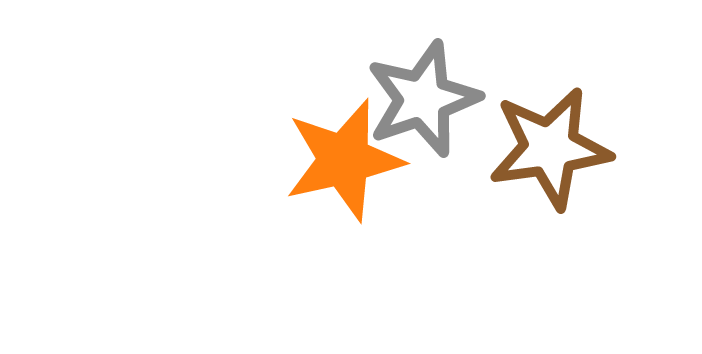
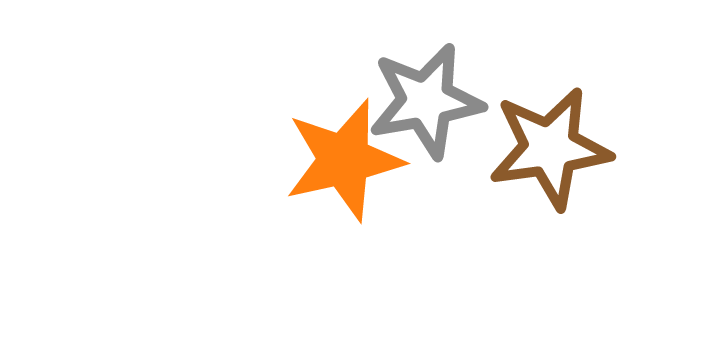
gray star: moved 3 px right, 2 px down; rotated 9 degrees clockwise
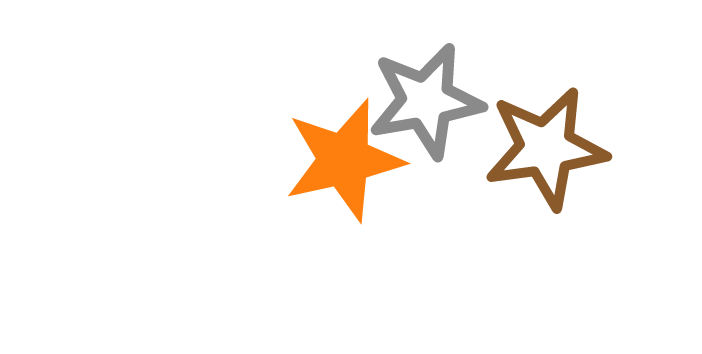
brown star: moved 4 px left
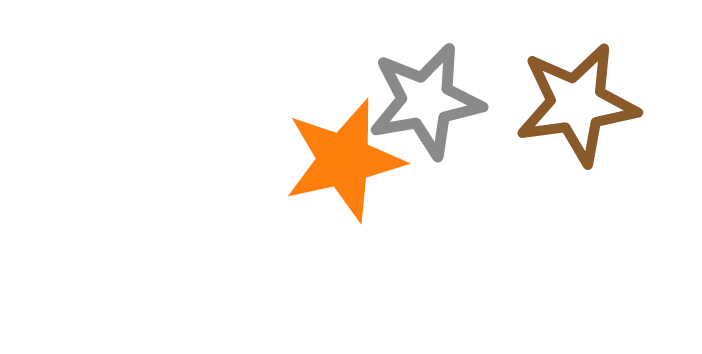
brown star: moved 31 px right, 44 px up
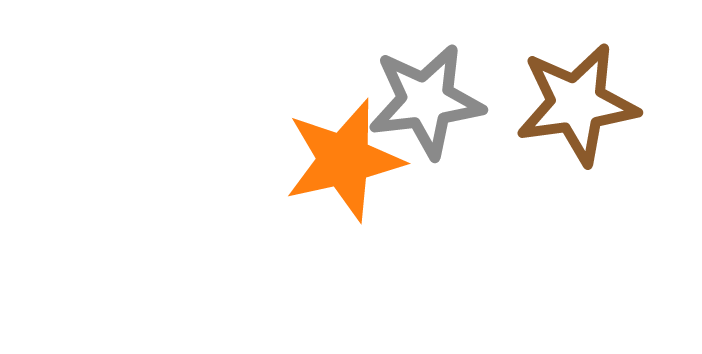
gray star: rotated 3 degrees clockwise
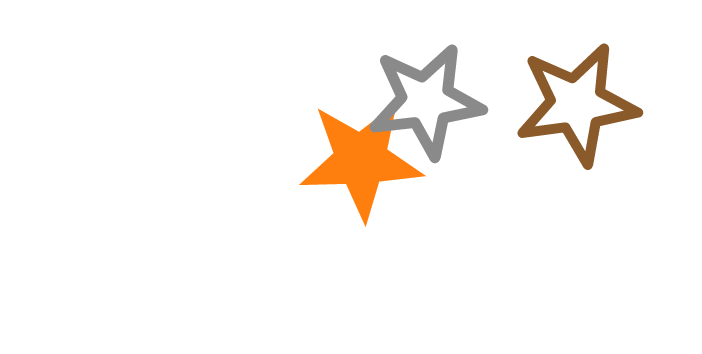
orange star: moved 17 px right; rotated 11 degrees clockwise
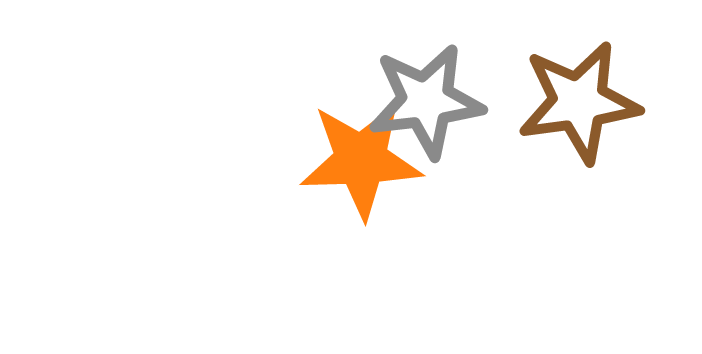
brown star: moved 2 px right, 2 px up
